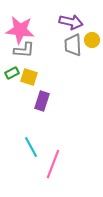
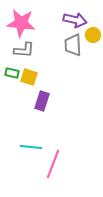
purple arrow: moved 4 px right, 2 px up
pink star: moved 1 px right, 7 px up
yellow circle: moved 1 px right, 5 px up
green rectangle: rotated 40 degrees clockwise
cyan line: rotated 55 degrees counterclockwise
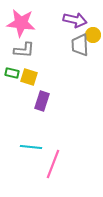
gray trapezoid: moved 7 px right
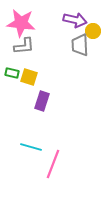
yellow circle: moved 4 px up
gray L-shape: moved 4 px up; rotated 10 degrees counterclockwise
cyan line: rotated 10 degrees clockwise
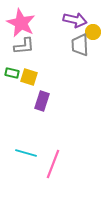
pink star: rotated 20 degrees clockwise
yellow circle: moved 1 px down
cyan line: moved 5 px left, 6 px down
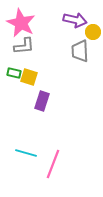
gray trapezoid: moved 6 px down
green rectangle: moved 2 px right
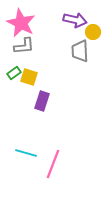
green rectangle: rotated 48 degrees counterclockwise
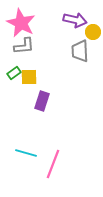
yellow square: rotated 18 degrees counterclockwise
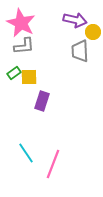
cyan line: rotated 40 degrees clockwise
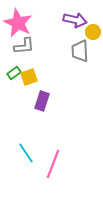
pink star: moved 3 px left
yellow square: rotated 18 degrees counterclockwise
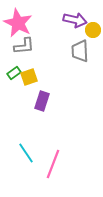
yellow circle: moved 2 px up
